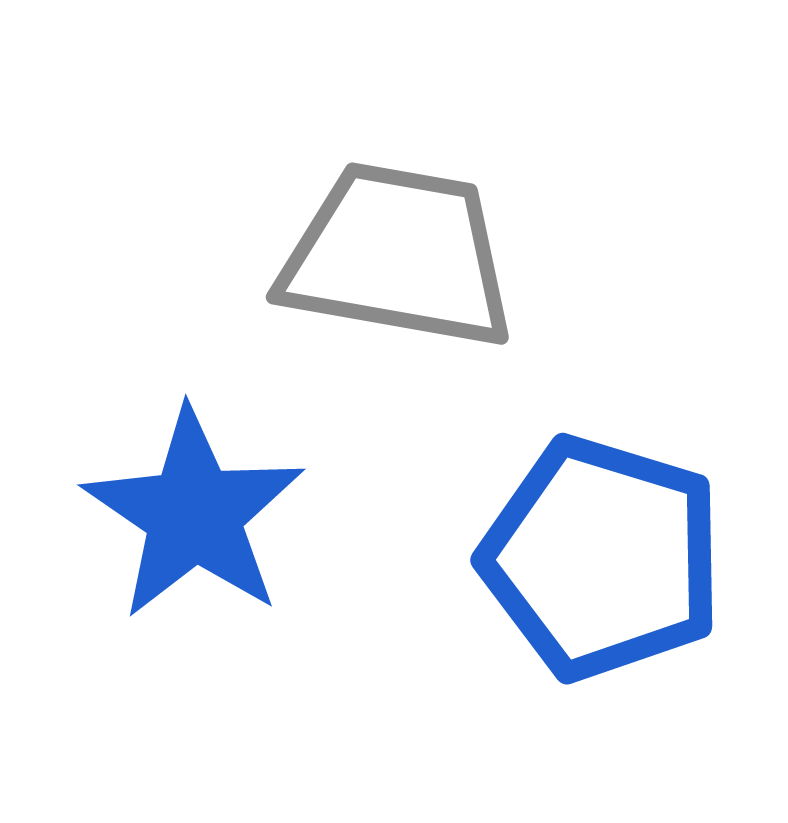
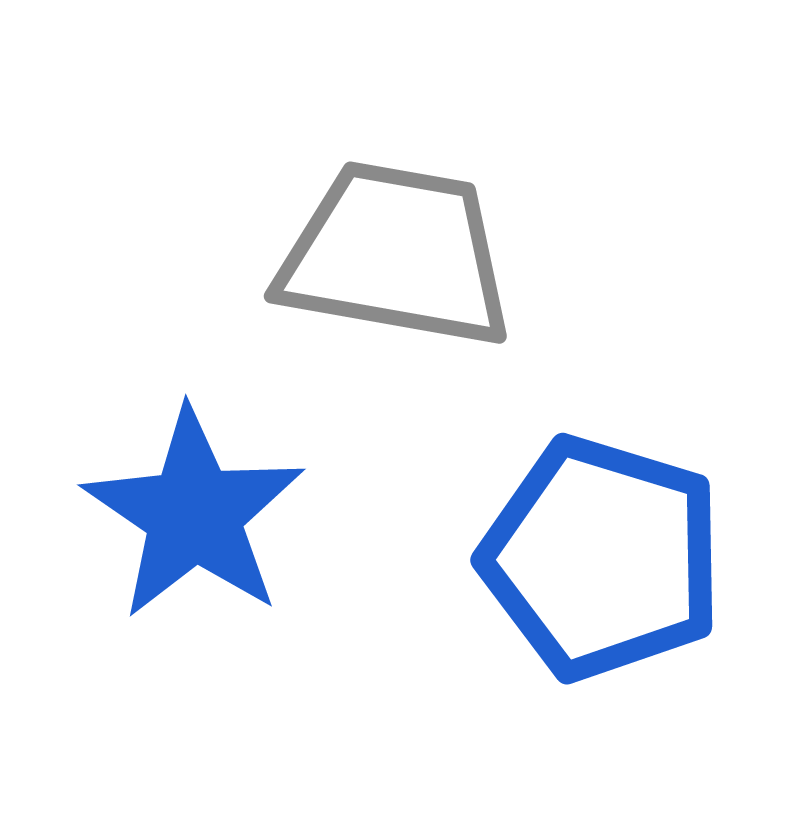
gray trapezoid: moved 2 px left, 1 px up
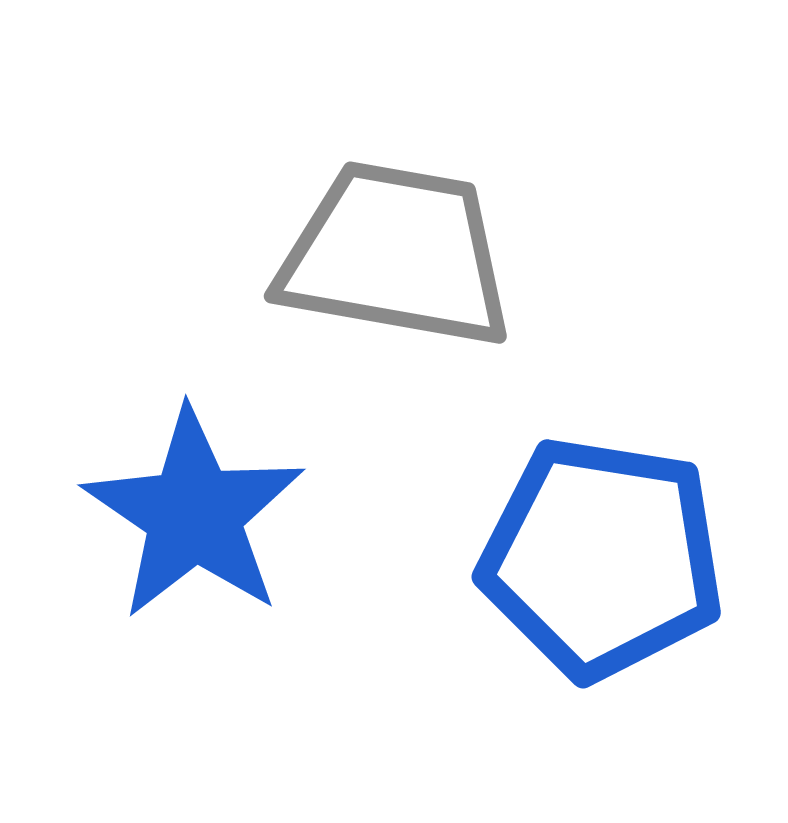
blue pentagon: rotated 8 degrees counterclockwise
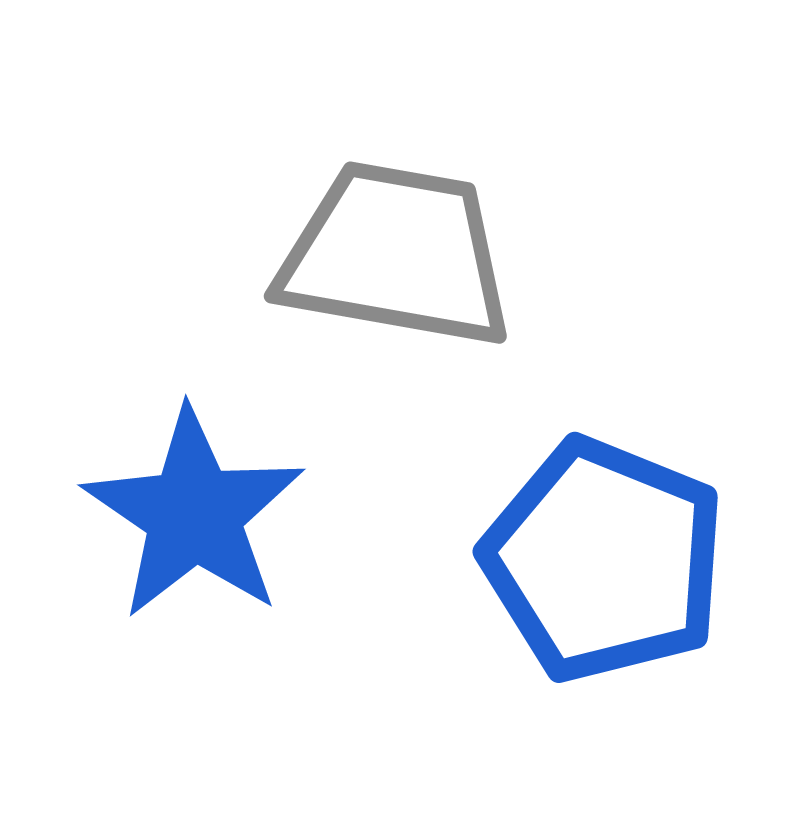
blue pentagon: moved 2 px right, 2 px down; rotated 13 degrees clockwise
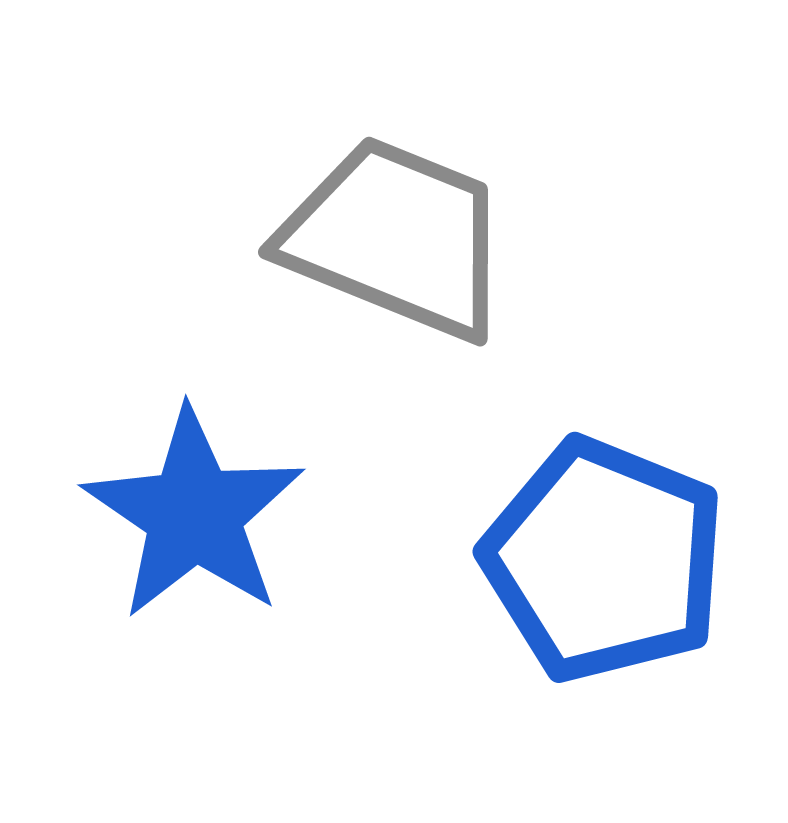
gray trapezoid: moved 17 px up; rotated 12 degrees clockwise
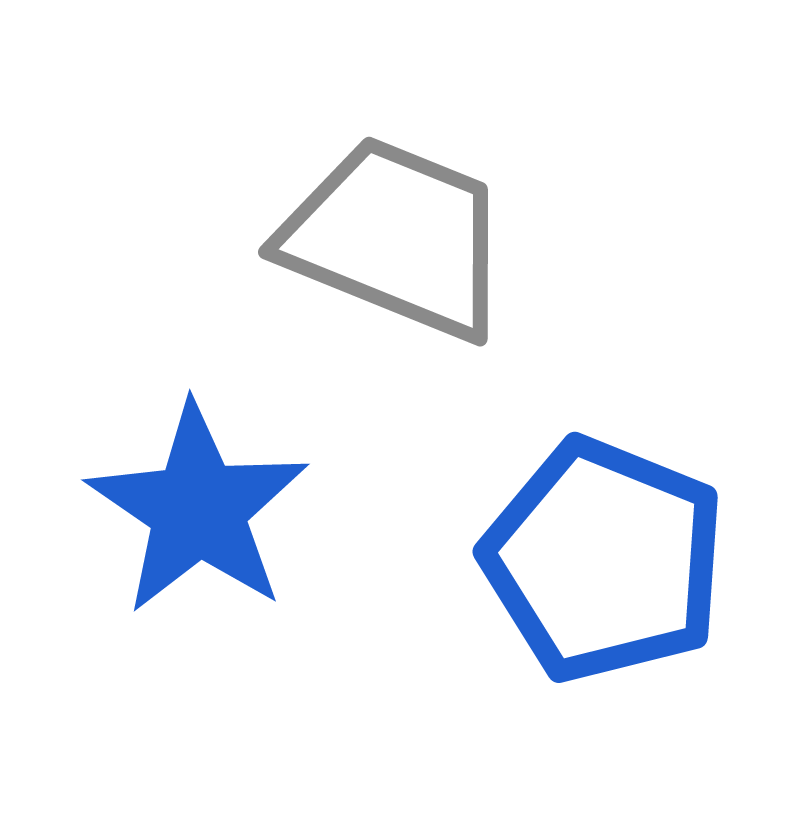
blue star: moved 4 px right, 5 px up
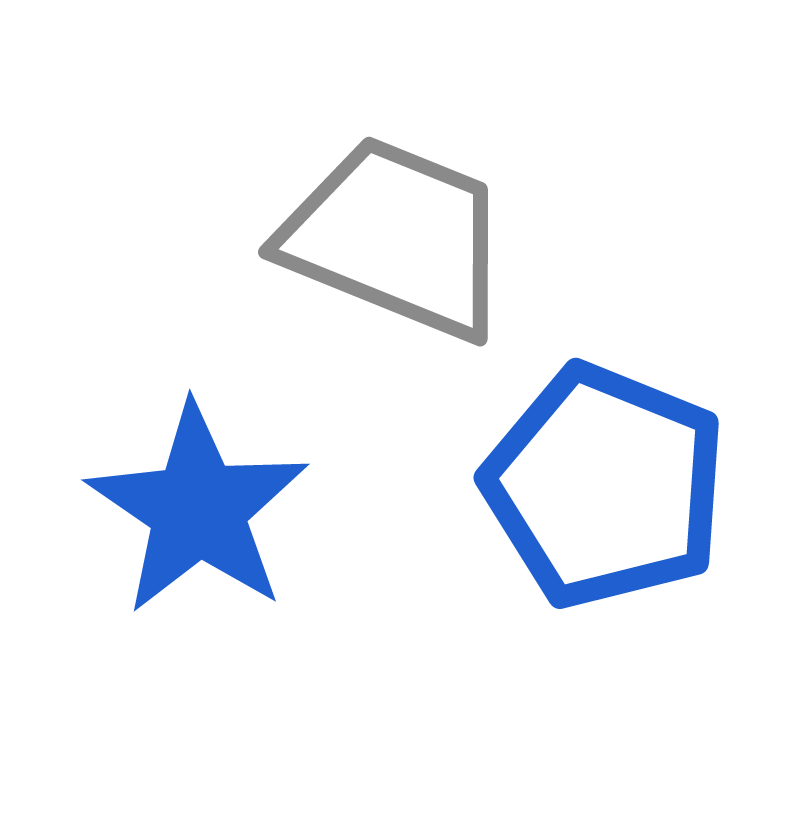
blue pentagon: moved 1 px right, 74 px up
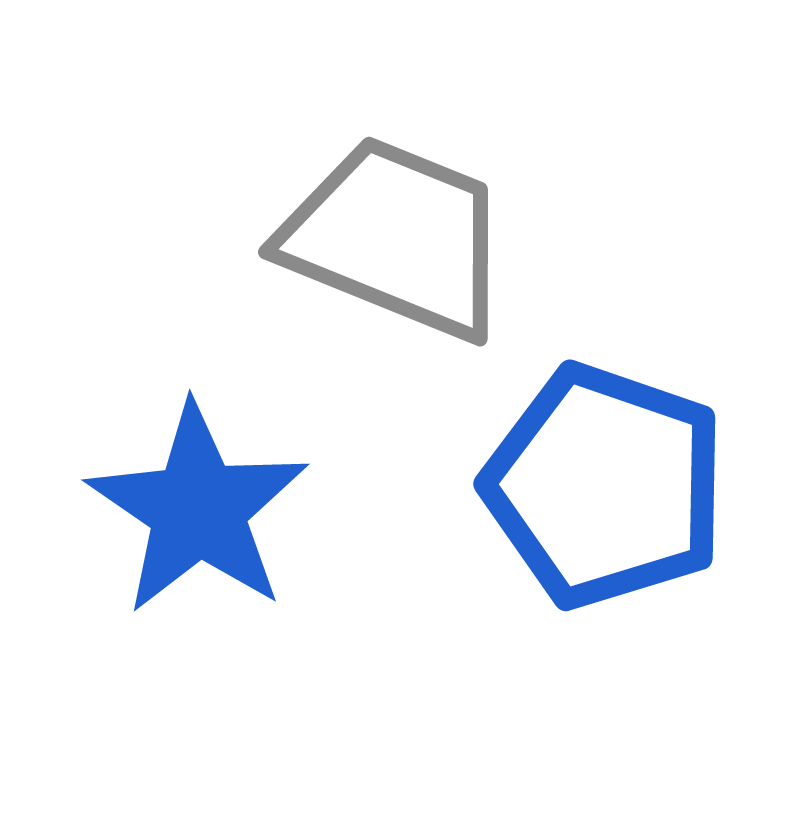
blue pentagon: rotated 3 degrees counterclockwise
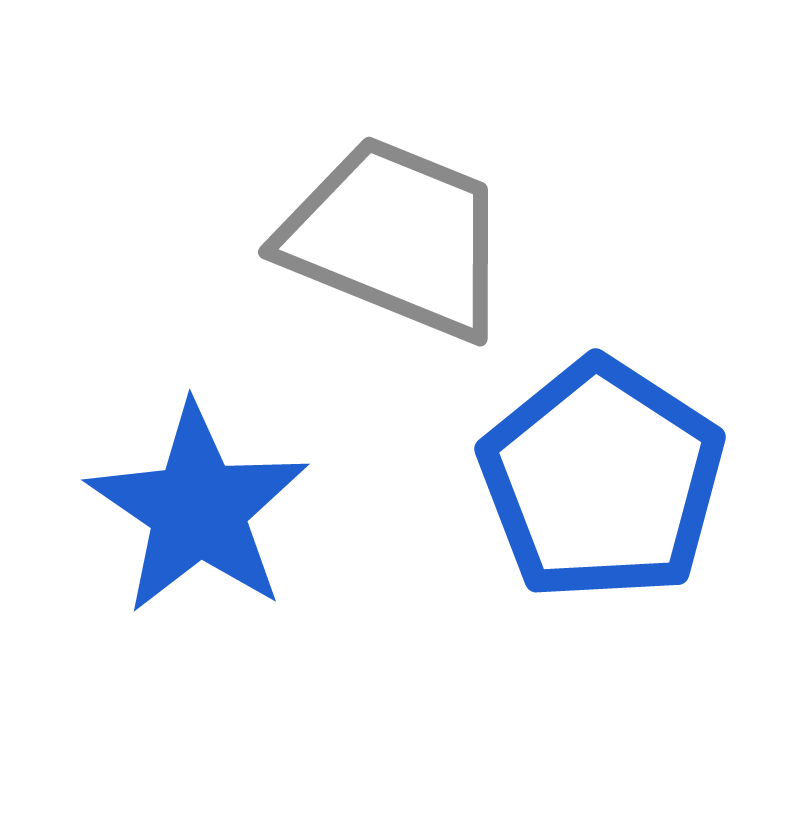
blue pentagon: moved 3 px left, 6 px up; rotated 14 degrees clockwise
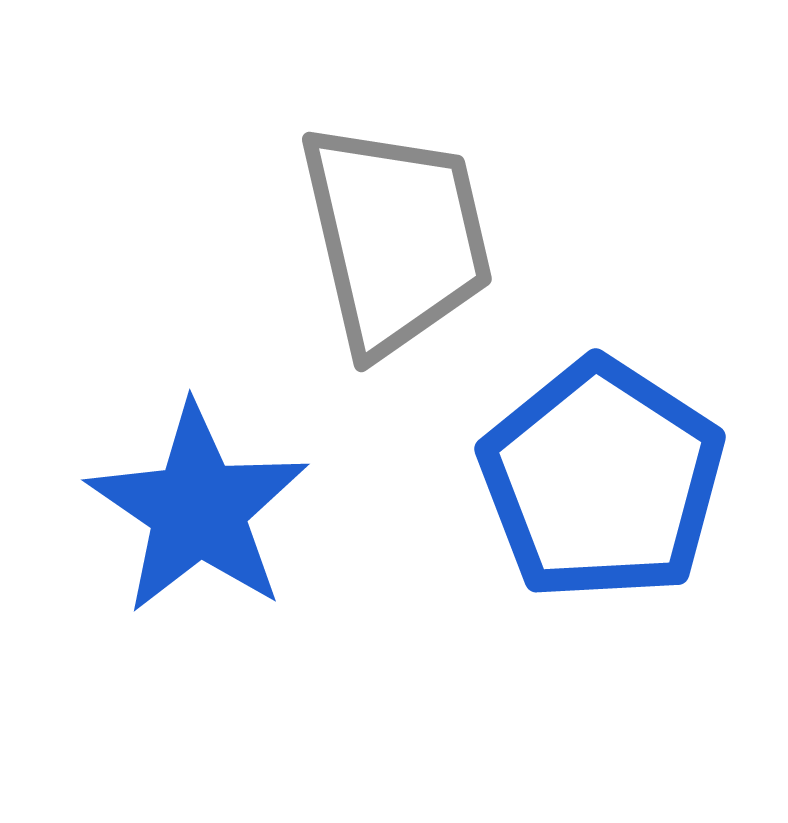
gray trapezoid: rotated 55 degrees clockwise
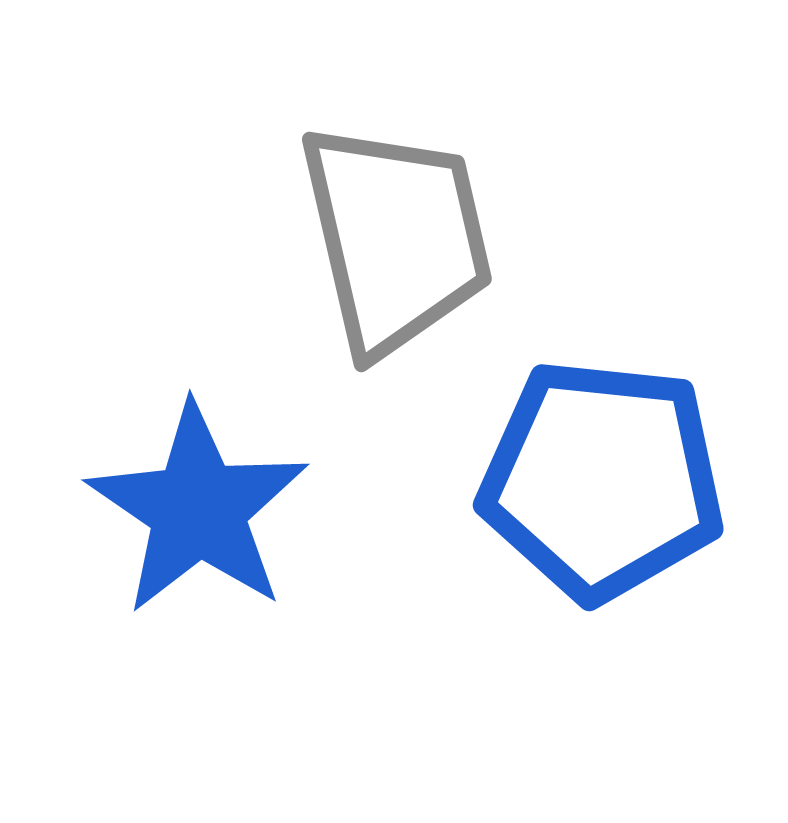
blue pentagon: rotated 27 degrees counterclockwise
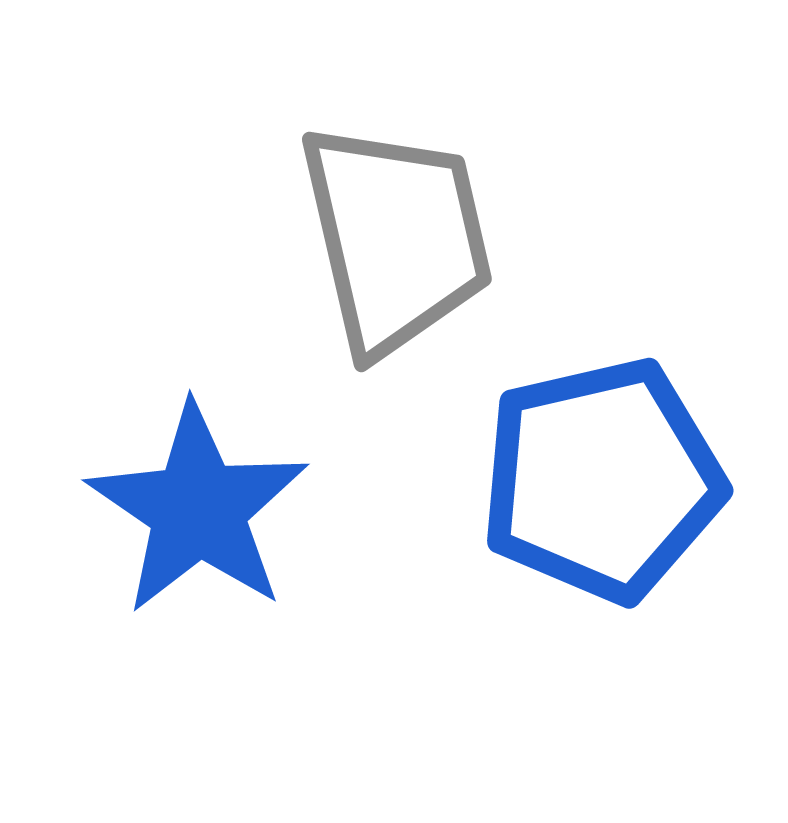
blue pentagon: rotated 19 degrees counterclockwise
